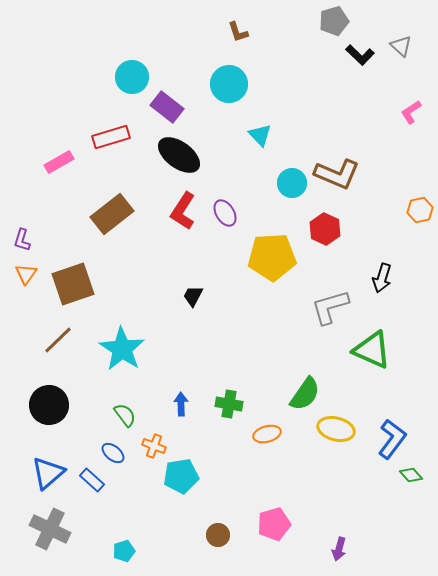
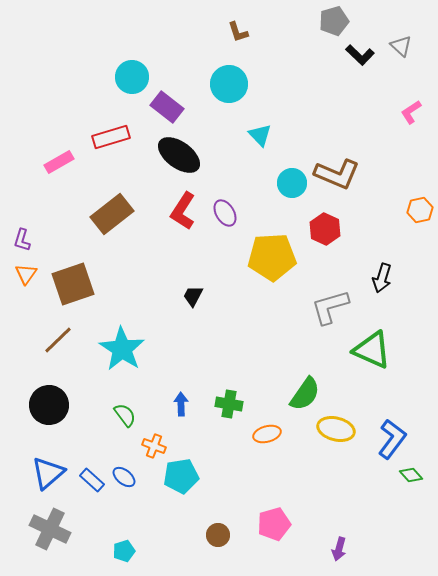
blue ellipse at (113, 453): moved 11 px right, 24 px down
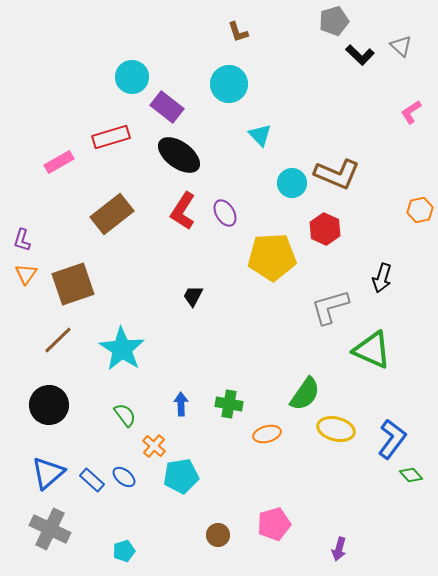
orange cross at (154, 446): rotated 20 degrees clockwise
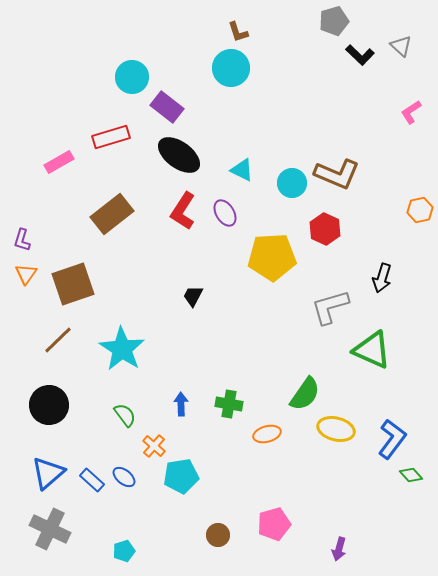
cyan circle at (229, 84): moved 2 px right, 16 px up
cyan triangle at (260, 135): moved 18 px left, 35 px down; rotated 20 degrees counterclockwise
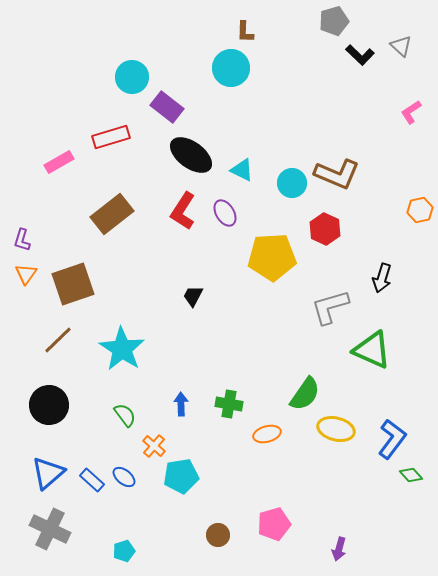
brown L-shape at (238, 32): moved 7 px right; rotated 20 degrees clockwise
black ellipse at (179, 155): moved 12 px right
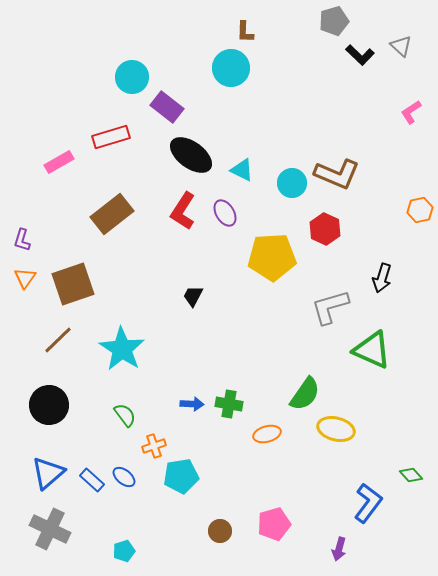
orange triangle at (26, 274): moved 1 px left, 4 px down
blue arrow at (181, 404): moved 11 px right; rotated 95 degrees clockwise
blue L-shape at (392, 439): moved 24 px left, 64 px down
orange cross at (154, 446): rotated 30 degrees clockwise
brown circle at (218, 535): moved 2 px right, 4 px up
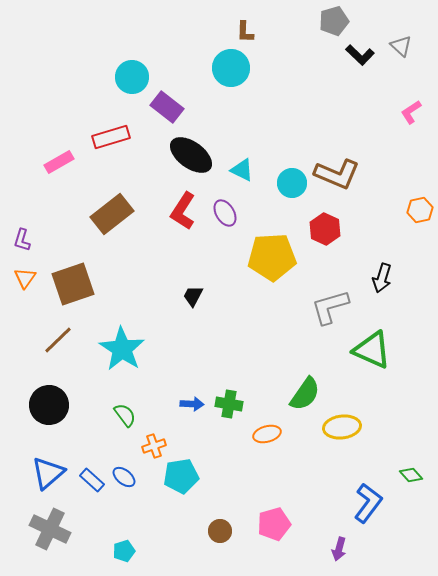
yellow ellipse at (336, 429): moved 6 px right, 2 px up; rotated 21 degrees counterclockwise
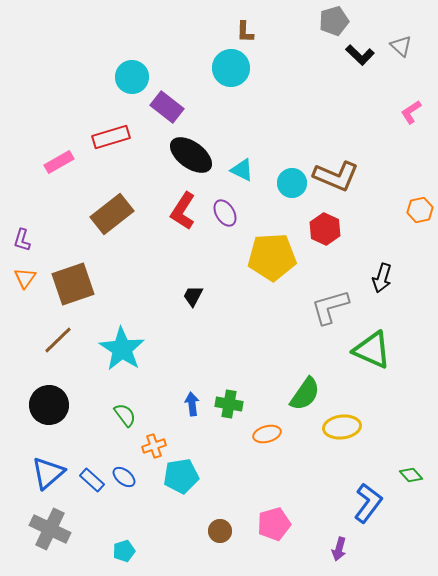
brown L-shape at (337, 174): moved 1 px left, 2 px down
blue arrow at (192, 404): rotated 100 degrees counterclockwise
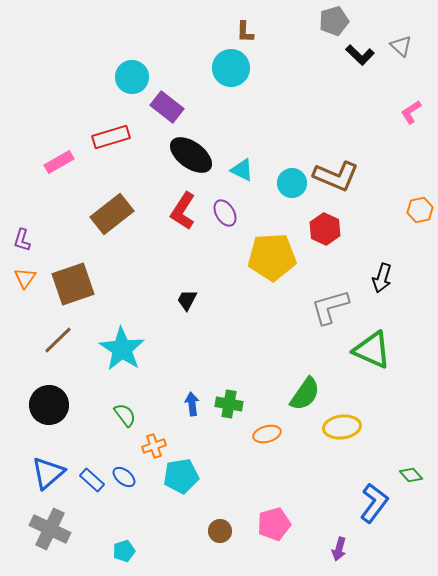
black trapezoid at (193, 296): moved 6 px left, 4 px down
blue L-shape at (368, 503): moved 6 px right
